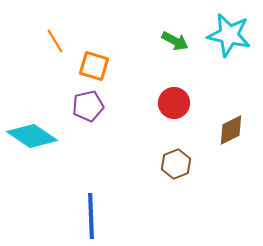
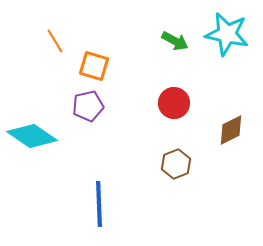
cyan star: moved 2 px left, 1 px up
blue line: moved 8 px right, 12 px up
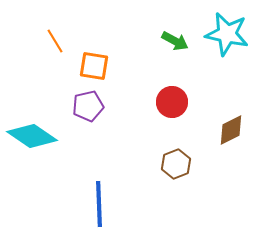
orange square: rotated 8 degrees counterclockwise
red circle: moved 2 px left, 1 px up
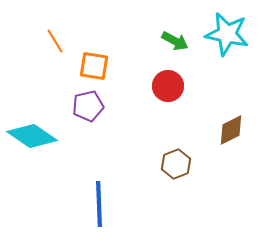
red circle: moved 4 px left, 16 px up
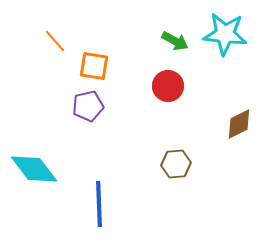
cyan star: moved 2 px left; rotated 6 degrees counterclockwise
orange line: rotated 10 degrees counterclockwise
brown diamond: moved 8 px right, 6 px up
cyan diamond: moved 2 px right, 33 px down; rotated 18 degrees clockwise
brown hexagon: rotated 16 degrees clockwise
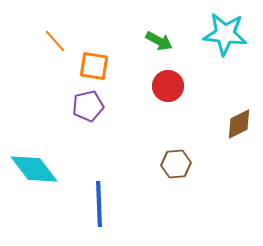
green arrow: moved 16 px left
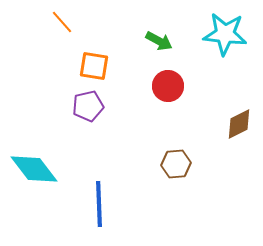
orange line: moved 7 px right, 19 px up
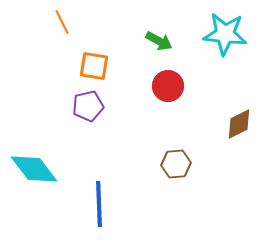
orange line: rotated 15 degrees clockwise
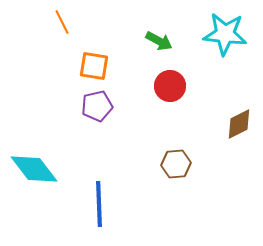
red circle: moved 2 px right
purple pentagon: moved 9 px right
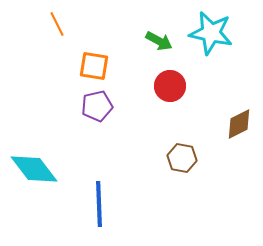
orange line: moved 5 px left, 2 px down
cyan star: moved 14 px left, 1 px up; rotated 6 degrees clockwise
brown hexagon: moved 6 px right, 6 px up; rotated 16 degrees clockwise
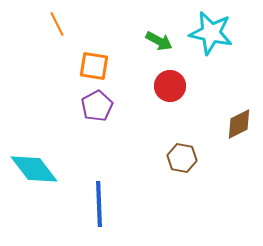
purple pentagon: rotated 16 degrees counterclockwise
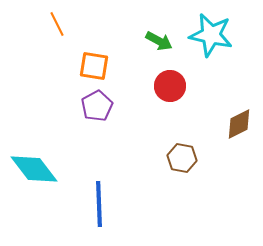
cyan star: moved 2 px down
